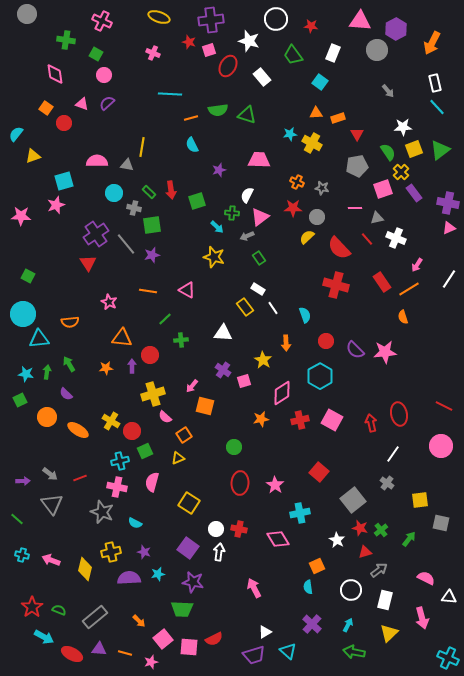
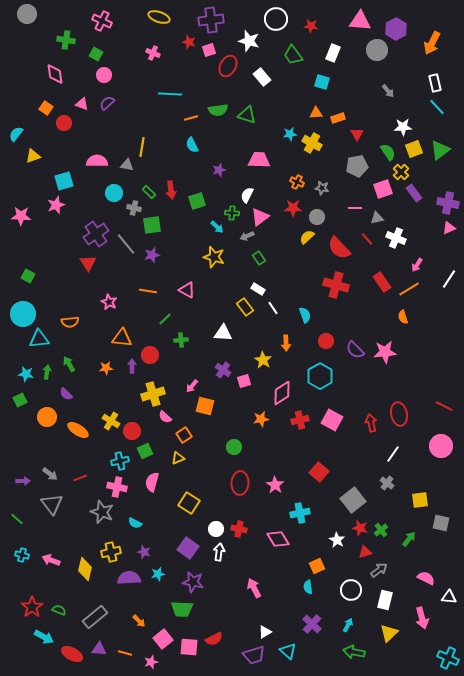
cyan square at (320, 82): moved 2 px right; rotated 21 degrees counterclockwise
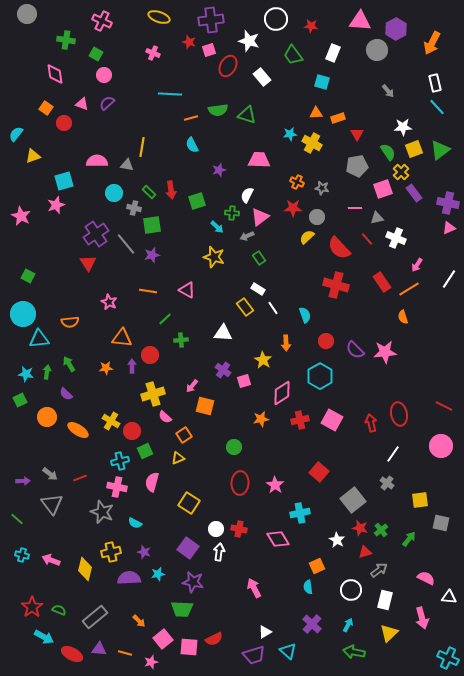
pink star at (21, 216): rotated 24 degrees clockwise
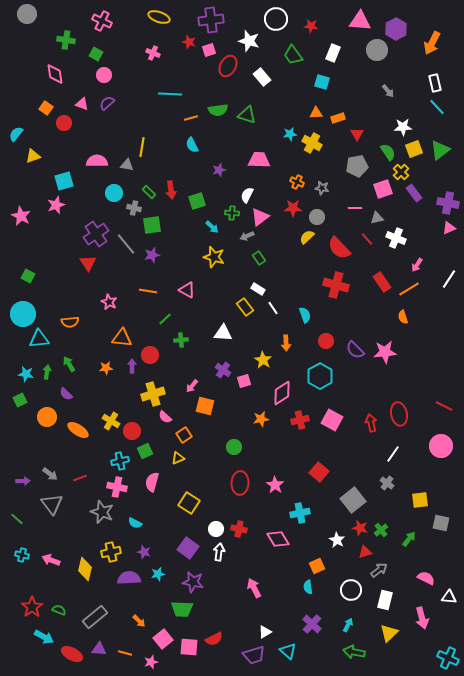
cyan arrow at (217, 227): moved 5 px left
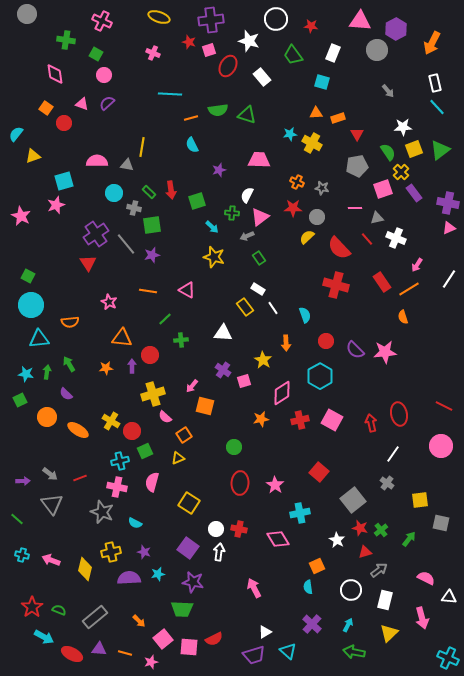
cyan circle at (23, 314): moved 8 px right, 9 px up
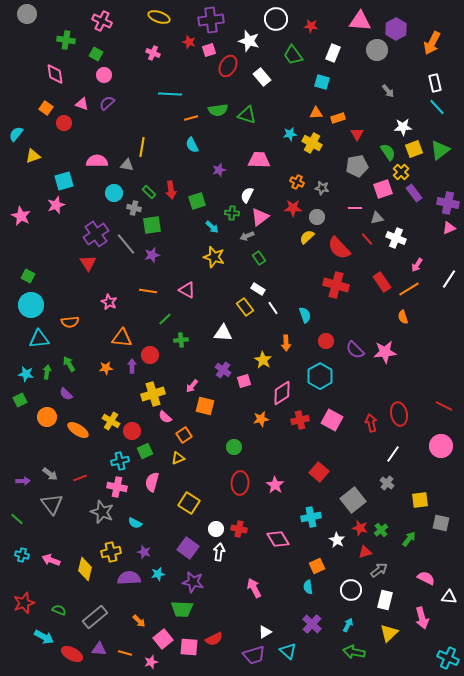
cyan cross at (300, 513): moved 11 px right, 4 px down
red star at (32, 607): moved 8 px left, 4 px up; rotated 15 degrees clockwise
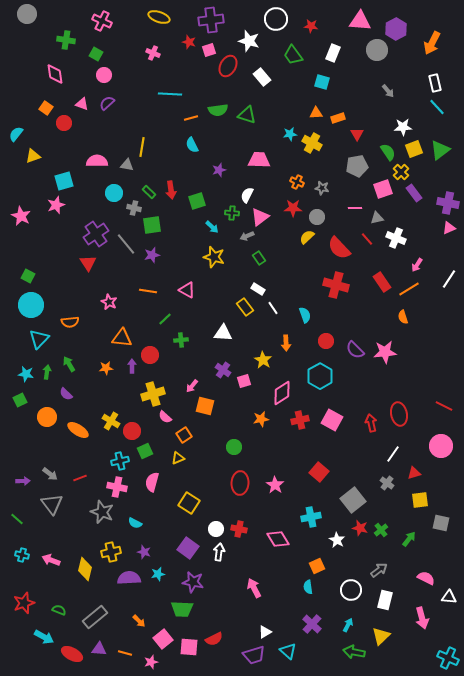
cyan triangle at (39, 339): rotated 40 degrees counterclockwise
red triangle at (365, 552): moved 49 px right, 79 px up
yellow triangle at (389, 633): moved 8 px left, 3 px down
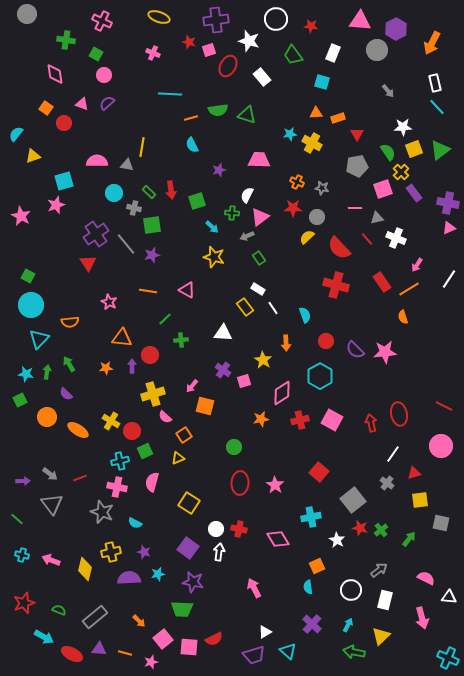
purple cross at (211, 20): moved 5 px right
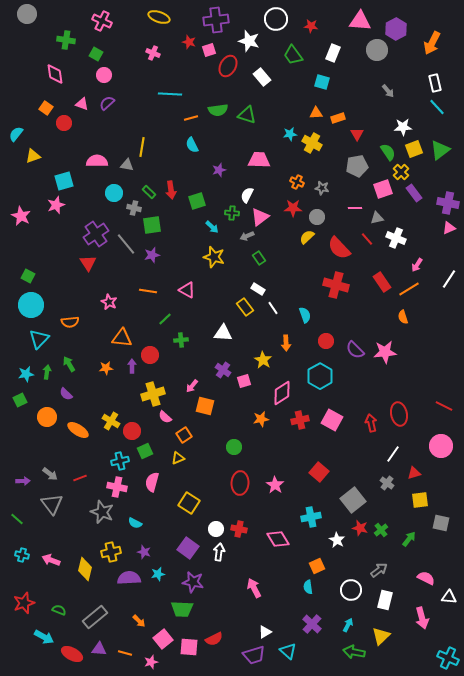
cyan star at (26, 374): rotated 21 degrees counterclockwise
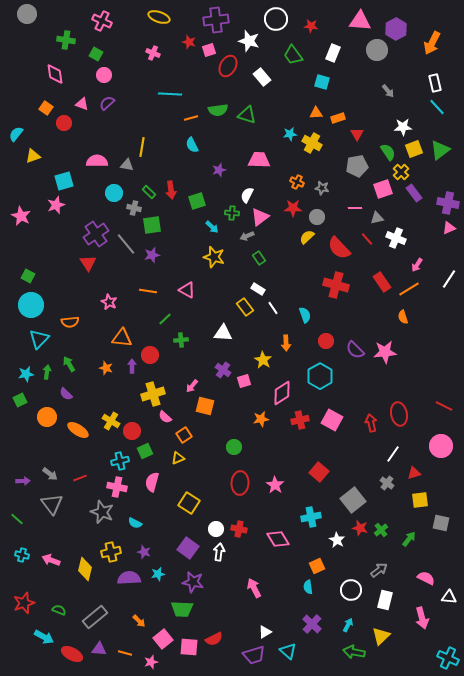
orange star at (106, 368): rotated 24 degrees clockwise
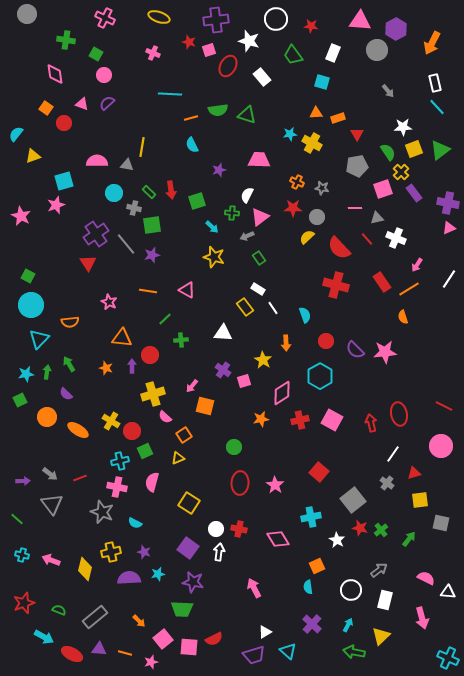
pink cross at (102, 21): moved 3 px right, 3 px up
white triangle at (449, 597): moved 1 px left, 5 px up
